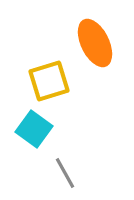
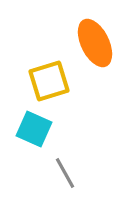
cyan square: rotated 12 degrees counterclockwise
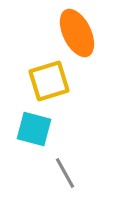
orange ellipse: moved 18 px left, 10 px up
cyan square: rotated 9 degrees counterclockwise
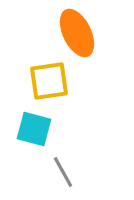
yellow square: rotated 9 degrees clockwise
gray line: moved 2 px left, 1 px up
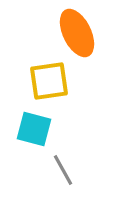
gray line: moved 2 px up
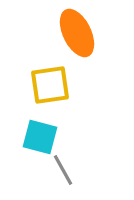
yellow square: moved 1 px right, 4 px down
cyan square: moved 6 px right, 8 px down
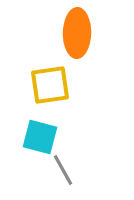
orange ellipse: rotated 27 degrees clockwise
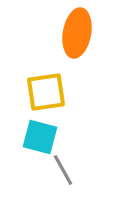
orange ellipse: rotated 9 degrees clockwise
yellow square: moved 4 px left, 7 px down
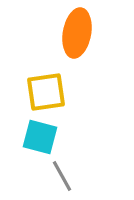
gray line: moved 1 px left, 6 px down
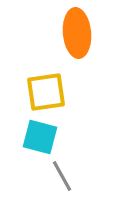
orange ellipse: rotated 15 degrees counterclockwise
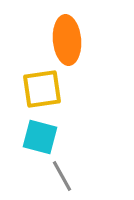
orange ellipse: moved 10 px left, 7 px down
yellow square: moved 4 px left, 3 px up
